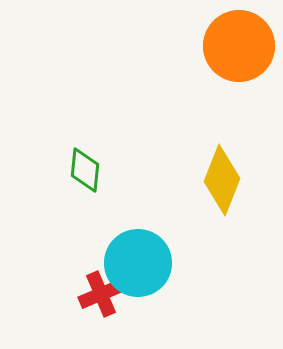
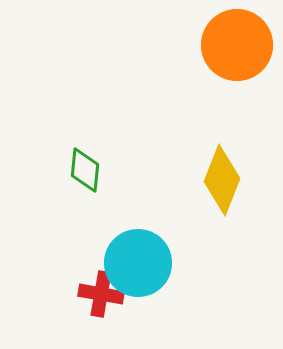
orange circle: moved 2 px left, 1 px up
red cross: rotated 33 degrees clockwise
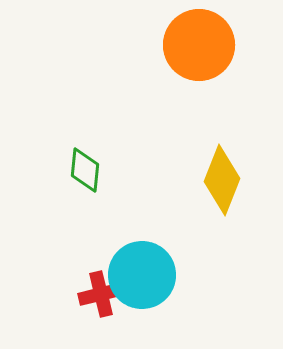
orange circle: moved 38 px left
cyan circle: moved 4 px right, 12 px down
red cross: rotated 24 degrees counterclockwise
